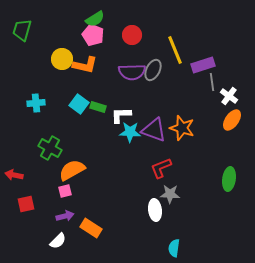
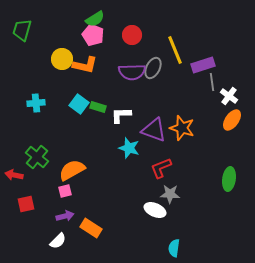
gray ellipse: moved 2 px up
cyan star: moved 1 px left, 16 px down; rotated 15 degrees clockwise
green cross: moved 13 px left, 9 px down; rotated 10 degrees clockwise
white ellipse: rotated 60 degrees counterclockwise
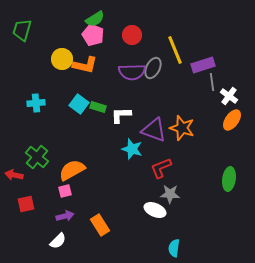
cyan star: moved 3 px right, 1 px down
orange rectangle: moved 9 px right, 3 px up; rotated 25 degrees clockwise
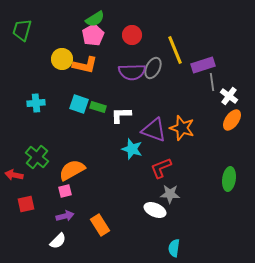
pink pentagon: rotated 20 degrees clockwise
cyan square: rotated 18 degrees counterclockwise
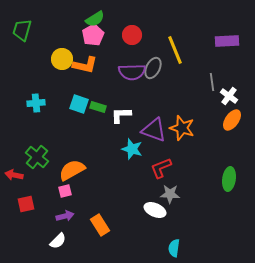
purple rectangle: moved 24 px right, 24 px up; rotated 15 degrees clockwise
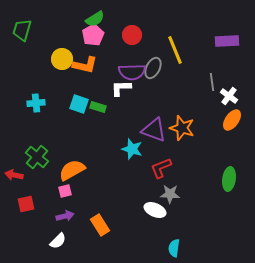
white L-shape: moved 27 px up
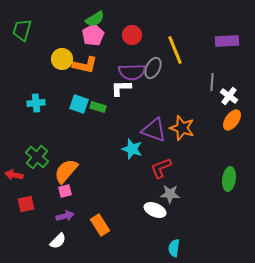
gray line: rotated 12 degrees clockwise
orange semicircle: moved 6 px left, 1 px down; rotated 20 degrees counterclockwise
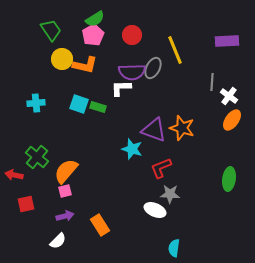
green trapezoid: moved 29 px right; rotated 130 degrees clockwise
